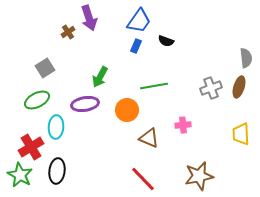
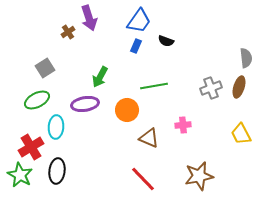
yellow trapezoid: rotated 25 degrees counterclockwise
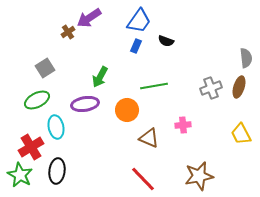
purple arrow: rotated 75 degrees clockwise
cyan ellipse: rotated 15 degrees counterclockwise
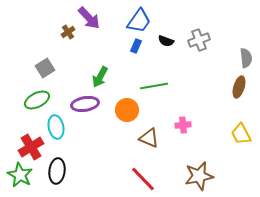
purple arrow: rotated 100 degrees counterclockwise
gray cross: moved 12 px left, 48 px up
